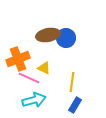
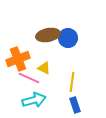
blue circle: moved 2 px right
blue rectangle: rotated 49 degrees counterclockwise
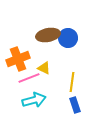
pink line: rotated 45 degrees counterclockwise
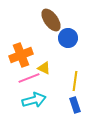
brown ellipse: moved 3 px right, 15 px up; rotated 65 degrees clockwise
orange cross: moved 3 px right, 4 px up
yellow line: moved 3 px right, 1 px up
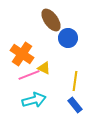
orange cross: moved 1 px right, 1 px up; rotated 35 degrees counterclockwise
pink line: moved 3 px up
blue rectangle: rotated 21 degrees counterclockwise
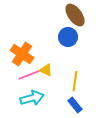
brown ellipse: moved 24 px right, 5 px up
blue circle: moved 1 px up
yellow triangle: moved 2 px right, 2 px down
cyan arrow: moved 2 px left, 2 px up
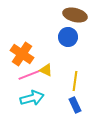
brown ellipse: rotated 40 degrees counterclockwise
blue rectangle: rotated 14 degrees clockwise
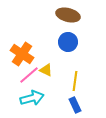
brown ellipse: moved 7 px left
blue circle: moved 5 px down
pink line: rotated 20 degrees counterclockwise
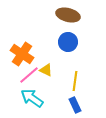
cyan arrow: rotated 130 degrees counterclockwise
